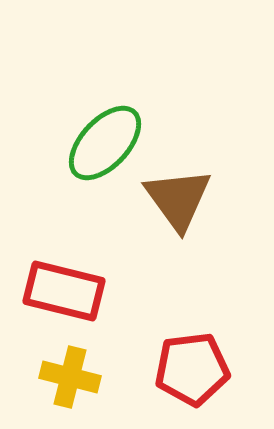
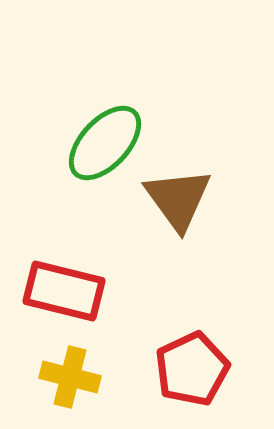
red pentagon: rotated 18 degrees counterclockwise
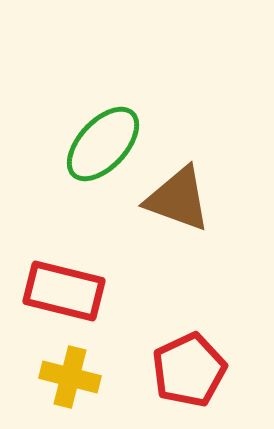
green ellipse: moved 2 px left, 1 px down
brown triangle: rotated 34 degrees counterclockwise
red pentagon: moved 3 px left, 1 px down
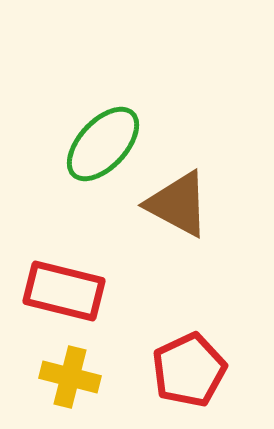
brown triangle: moved 5 px down; rotated 8 degrees clockwise
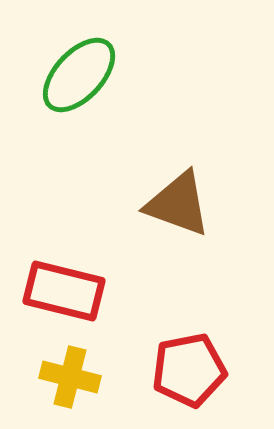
green ellipse: moved 24 px left, 69 px up
brown triangle: rotated 8 degrees counterclockwise
red pentagon: rotated 14 degrees clockwise
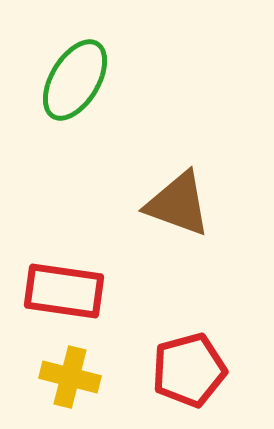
green ellipse: moved 4 px left, 5 px down; rotated 12 degrees counterclockwise
red rectangle: rotated 6 degrees counterclockwise
red pentagon: rotated 4 degrees counterclockwise
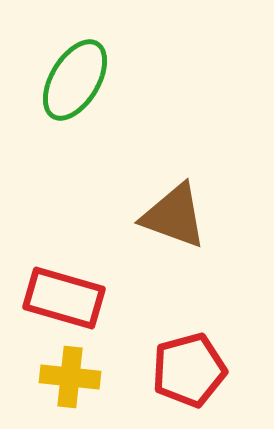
brown triangle: moved 4 px left, 12 px down
red rectangle: moved 7 px down; rotated 8 degrees clockwise
yellow cross: rotated 8 degrees counterclockwise
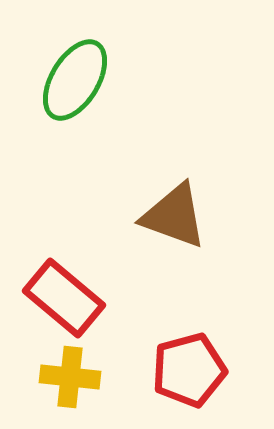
red rectangle: rotated 24 degrees clockwise
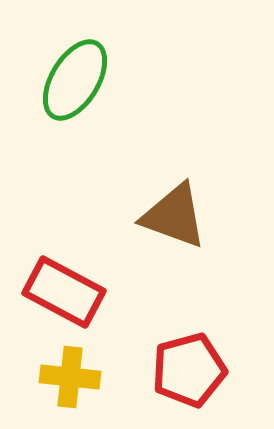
red rectangle: moved 6 px up; rotated 12 degrees counterclockwise
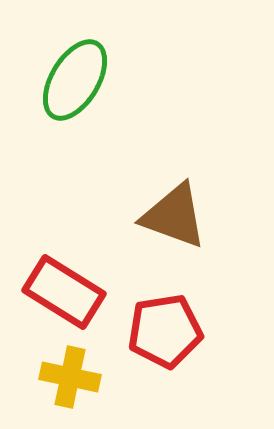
red rectangle: rotated 4 degrees clockwise
red pentagon: moved 24 px left, 39 px up; rotated 6 degrees clockwise
yellow cross: rotated 6 degrees clockwise
